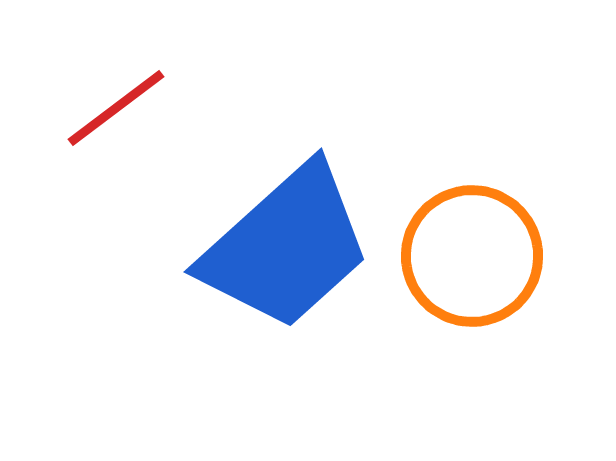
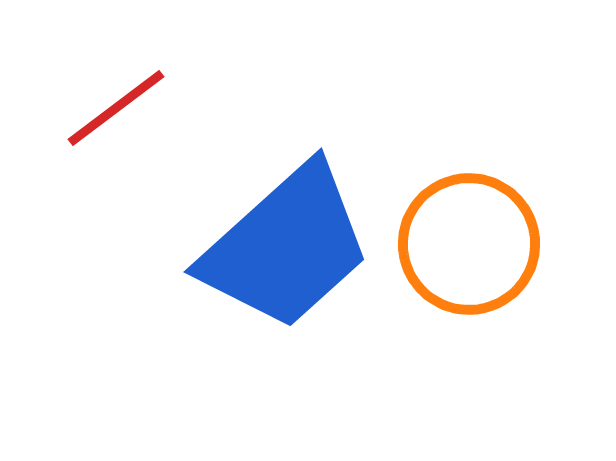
orange circle: moved 3 px left, 12 px up
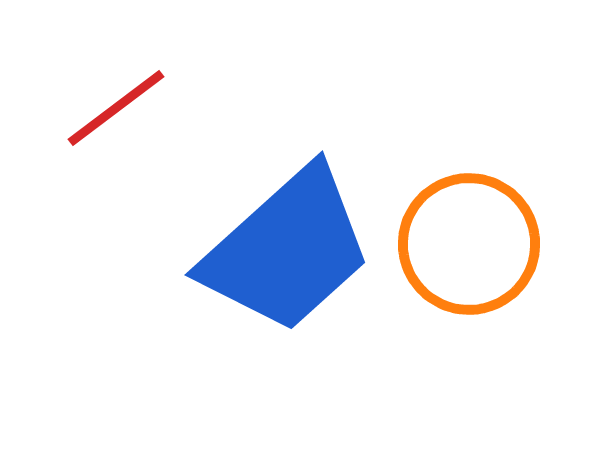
blue trapezoid: moved 1 px right, 3 px down
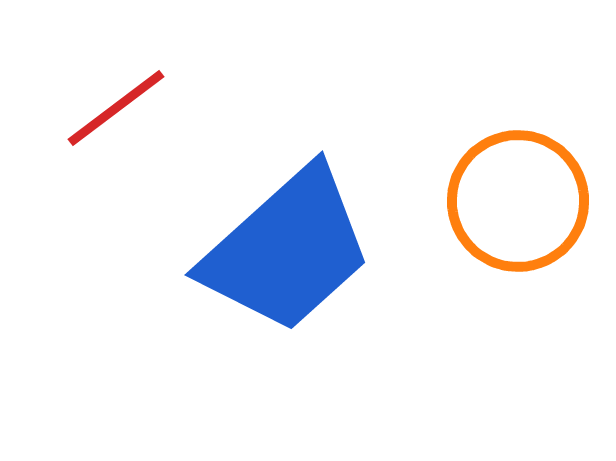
orange circle: moved 49 px right, 43 px up
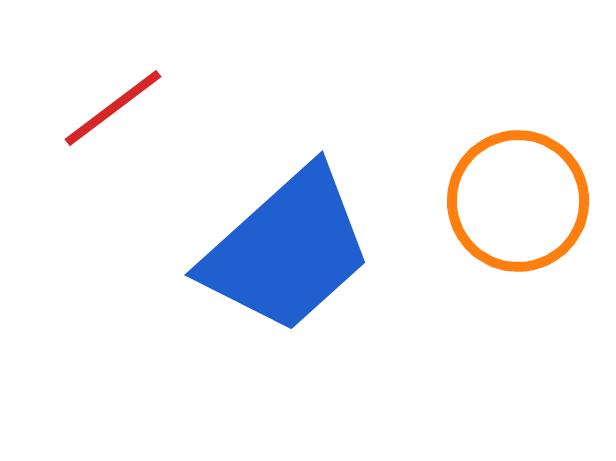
red line: moved 3 px left
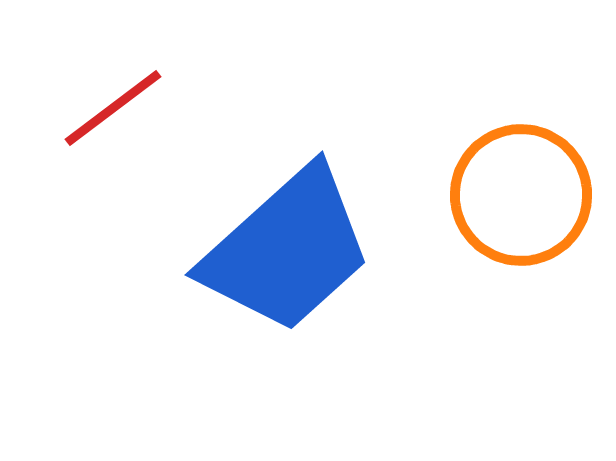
orange circle: moved 3 px right, 6 px up
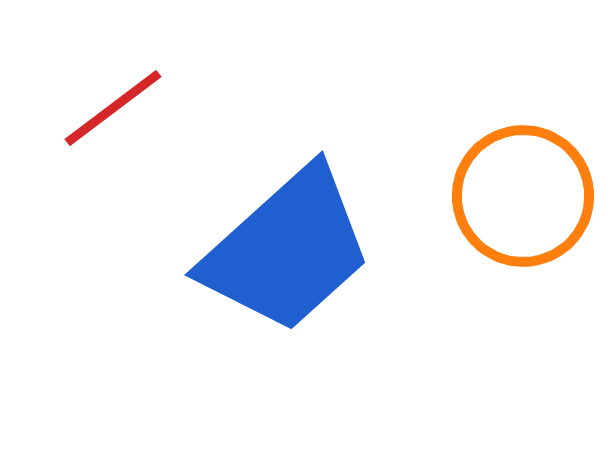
orange circle: moved 2 px right, 1 px down
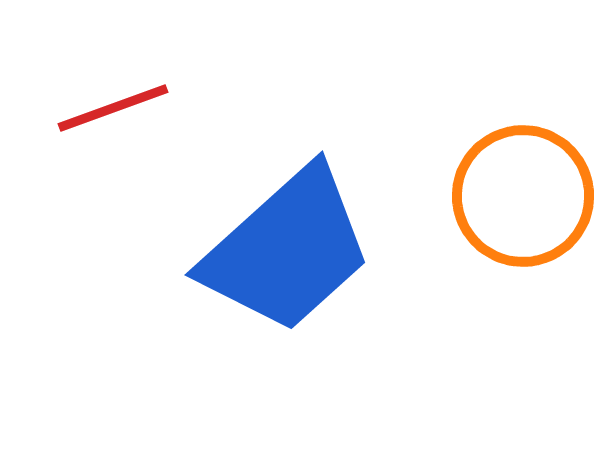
red line: rotated 17 degrees clockwise
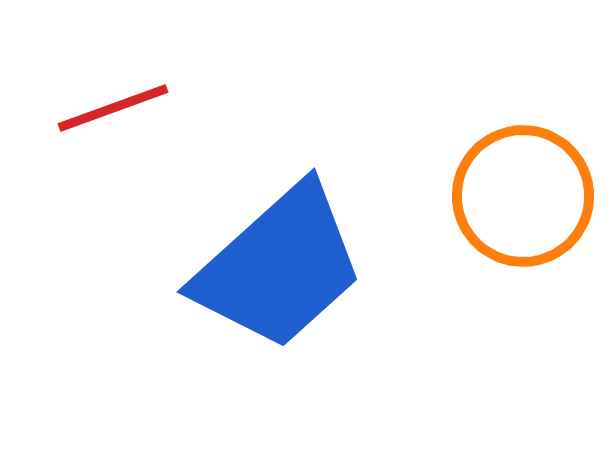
blue trapezoid: moved 8 px left, 17 px down
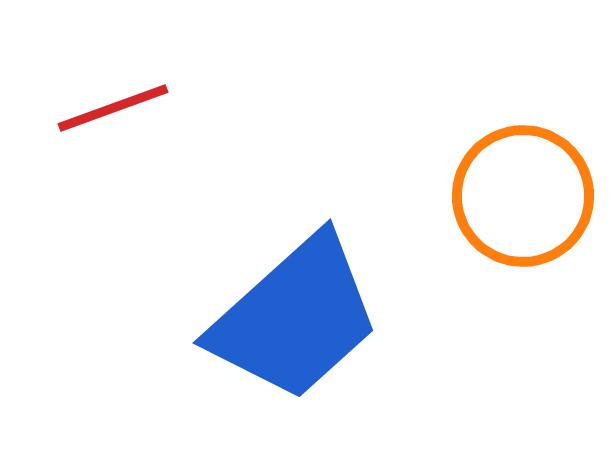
blue trapezoid: moved 16 px right, 51 px down
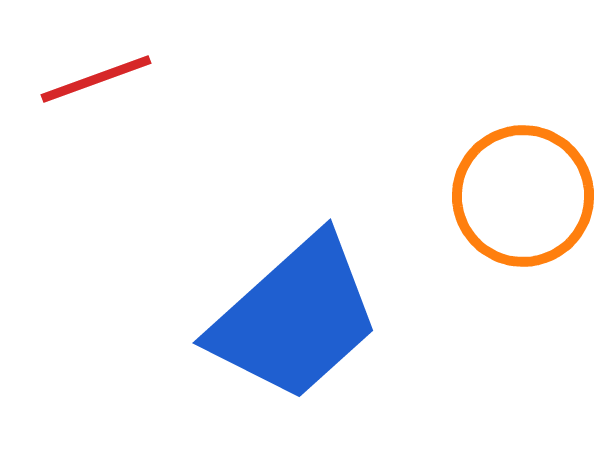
red line: moved 17 px left, 29 px up
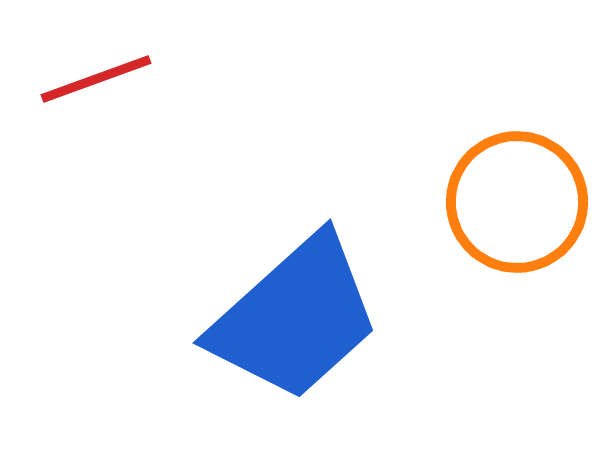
orange circle: moved 6 px left, 6 px down
